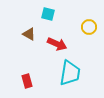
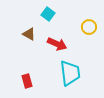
cyan square: rotated 24 degrees clockwise
cyan trapezoid: rotated 16 degrees counterclockwise
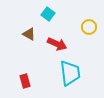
red rectangle: moved 2 px left
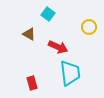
red arrow: moved 1 px right, 3 px down
red rectangle: moved 7 px right, 2 px down
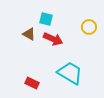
cyan square: moved 2 px left, 5 px down; rotated 24 degrees counterclockwise
red arrow: moved 5 px left, 8 px up
cyan trapezoid: rotated 52 degrees counterclockwise
red rectangle: rotated 48 degrees counterclockwise
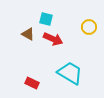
brown triangle: moved 1 px left
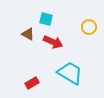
red arrow: moved 3 px down
red rectangle: rotated 56 degrees counterclockwise
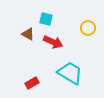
yellow circle: moved 1 px left, 1 px down
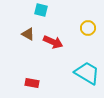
cyan square: moved 5 px left, 9 px up
cyan trapezoid: moved 17 px right
red rectangle: rotated 40 degrees clockwise
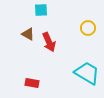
cyan square: rotated 16 degrees counterclockwise
red arrow: moved 4 px left; rotated 42 degrees clockwise
